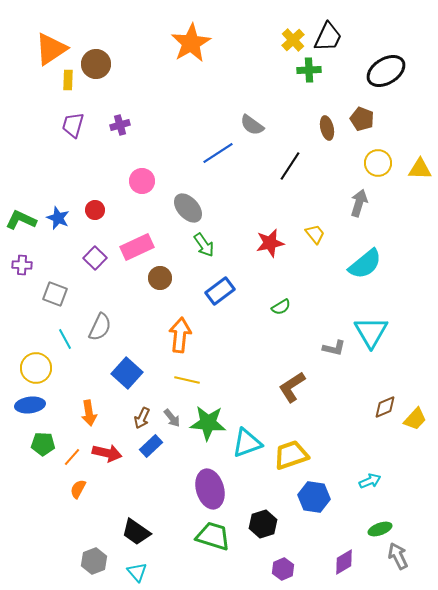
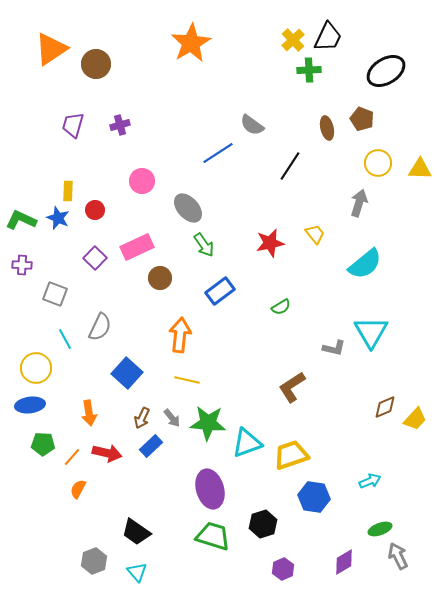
yellow rectangle at (68, 80): moved 111 px down
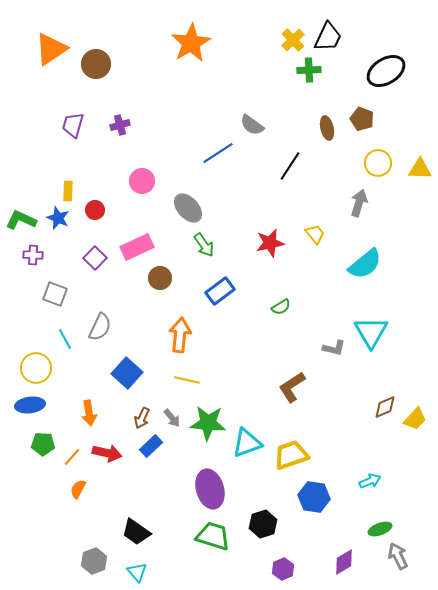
purple cross at (22, 265): moved 11 px right, 10 px up
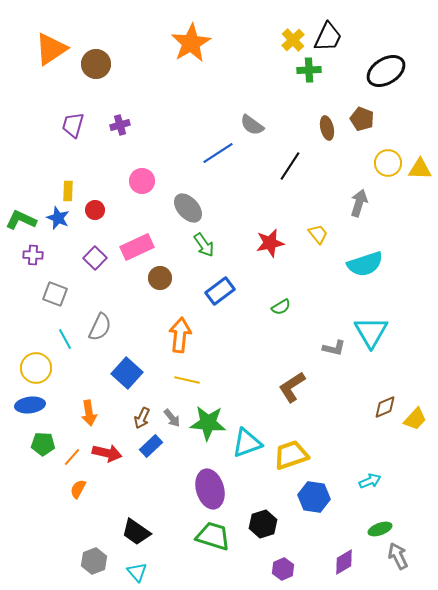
yellow circle at (378, 163): moved 10 px right
yellow trapezoid at (315, 234): moved 3 px right
cyan semicircle at (365, 264): rotated 21 degrees clockwise
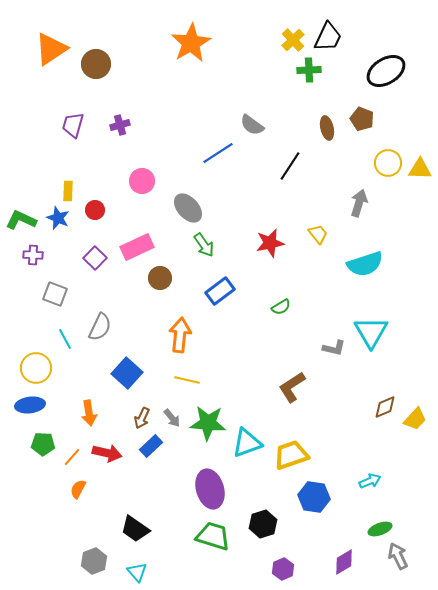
black trapezoid at (136, 532): moved 1 px left, 3 px up
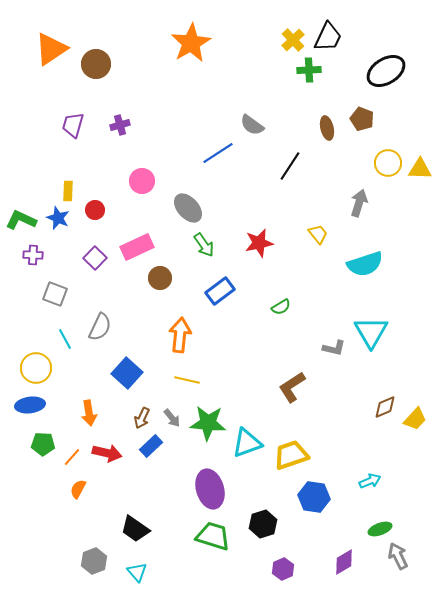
red star at (270, 243): moved 11 px left
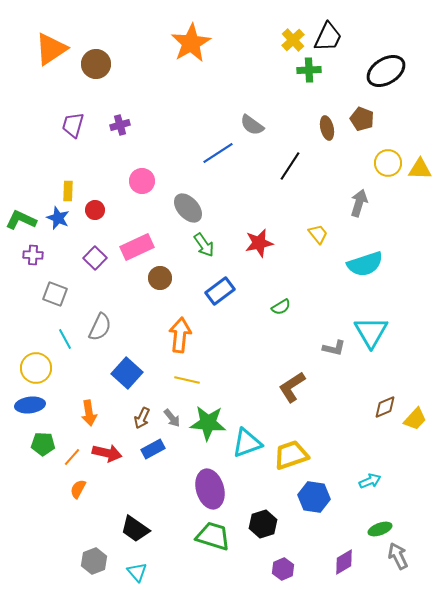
blue rectangle at (151, 446): moved 2 px right, 3 px down; rotated 15 degrees clockwise
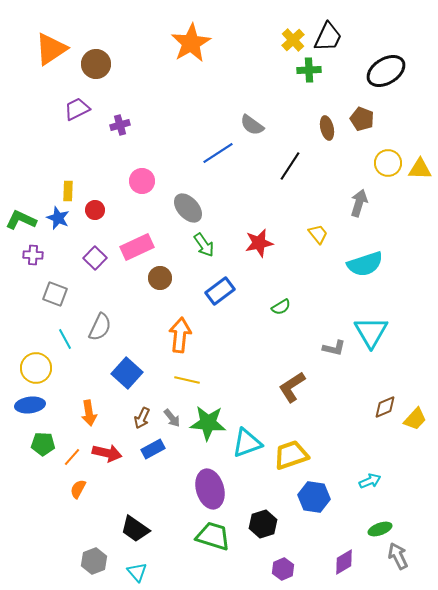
purple trapezoid at (73, 125): moved 4 px right, 16 px up; rotated 48 degrees clockwise
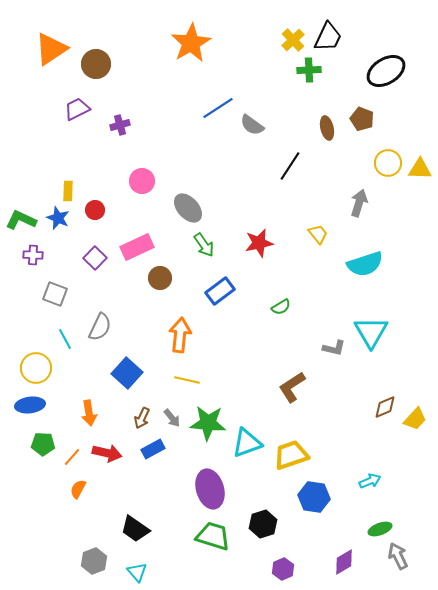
blue line at (218, 153): moved 45 px up
